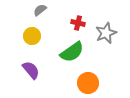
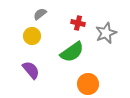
gray semicircle: moved 4 px down
orange circle: moved 1 px down
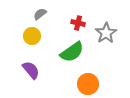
gray star: rotated 10 degrees counterclockwise
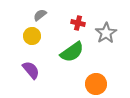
gray semicircle: moved 1 px down
orange circle: moved 8 px right
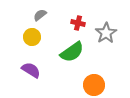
yellow circle: moved 1 px down
purple semicircle: rotated 18 degrees counterclockwise
orange circle: moved 2 px left, 1 px down
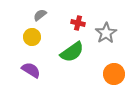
orange circle: moved 20 px right, 11 px up
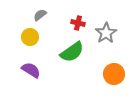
yellow circle: moved 2 px left
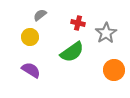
orange circle: moved 4 px up
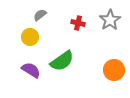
gray star: moved 4 px right, 13 px up
green semicircle: moved 10 px left, 9 px down
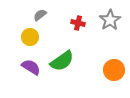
purple semicircle: moved 3 px up
